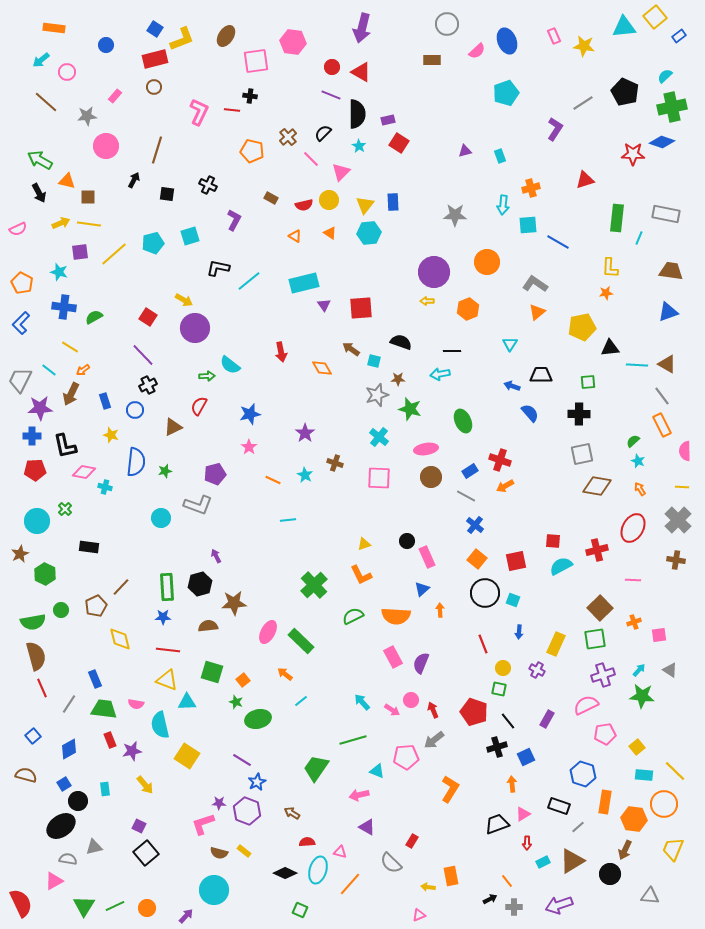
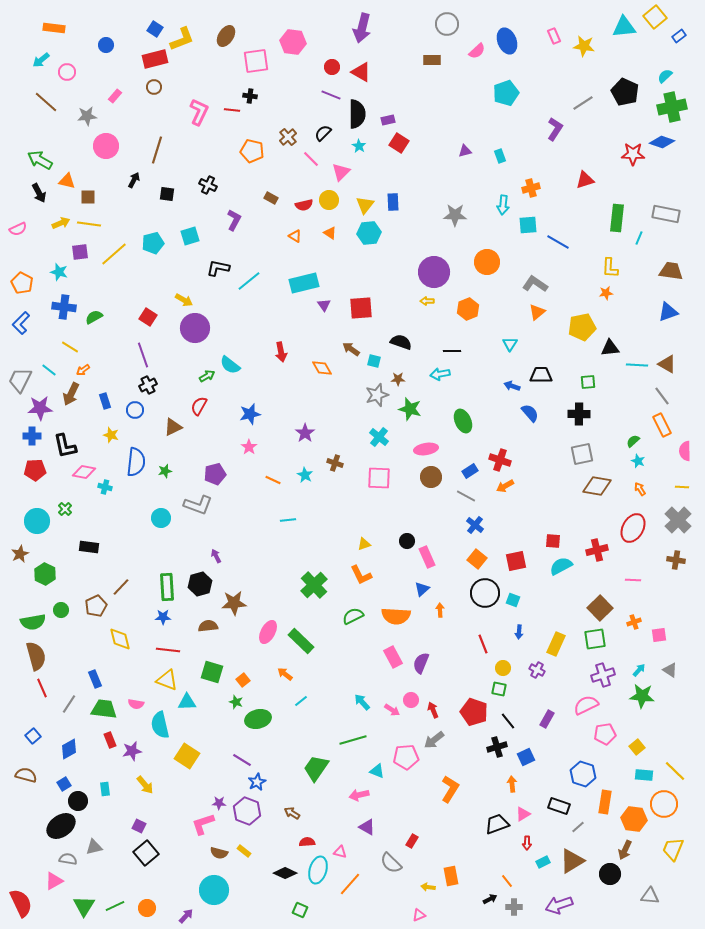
purple line at (143, 355): rotated 25 degrees clockwise
green arrow at (207, 376): rotated 28 degrees counterclockwise
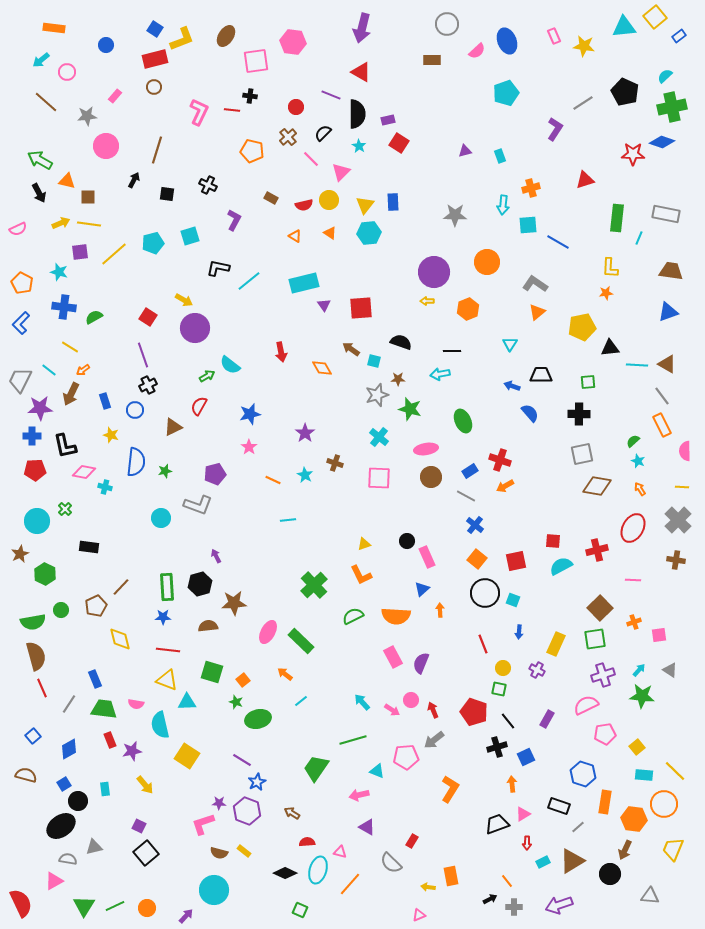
red circle at (332, 67): moved 36 px left, 40 px down
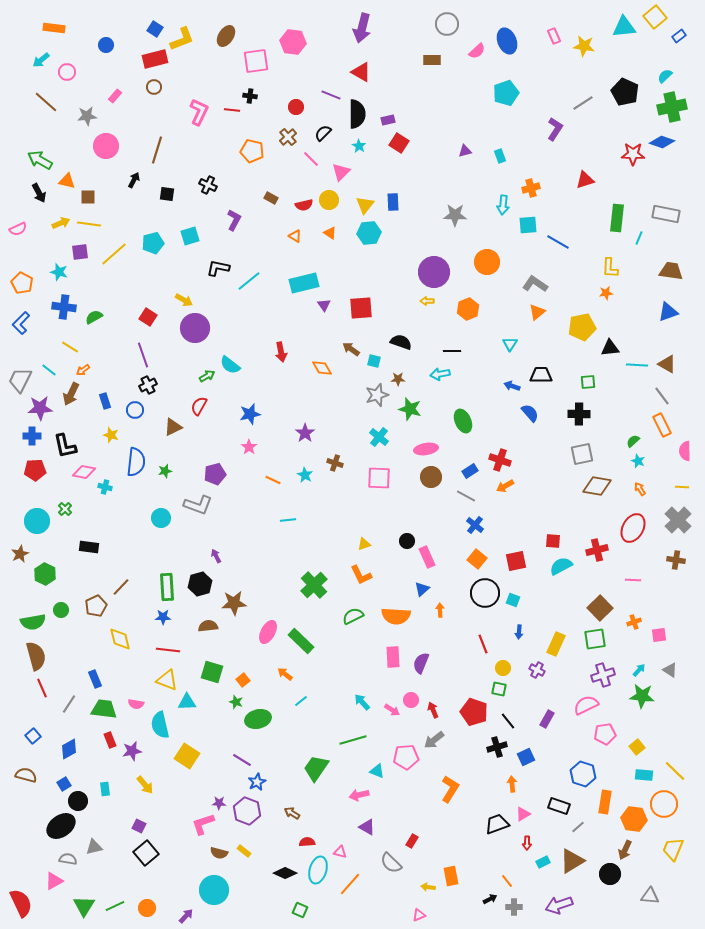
pink rectangle at (393, 657): rotated 25 degrees clockwise
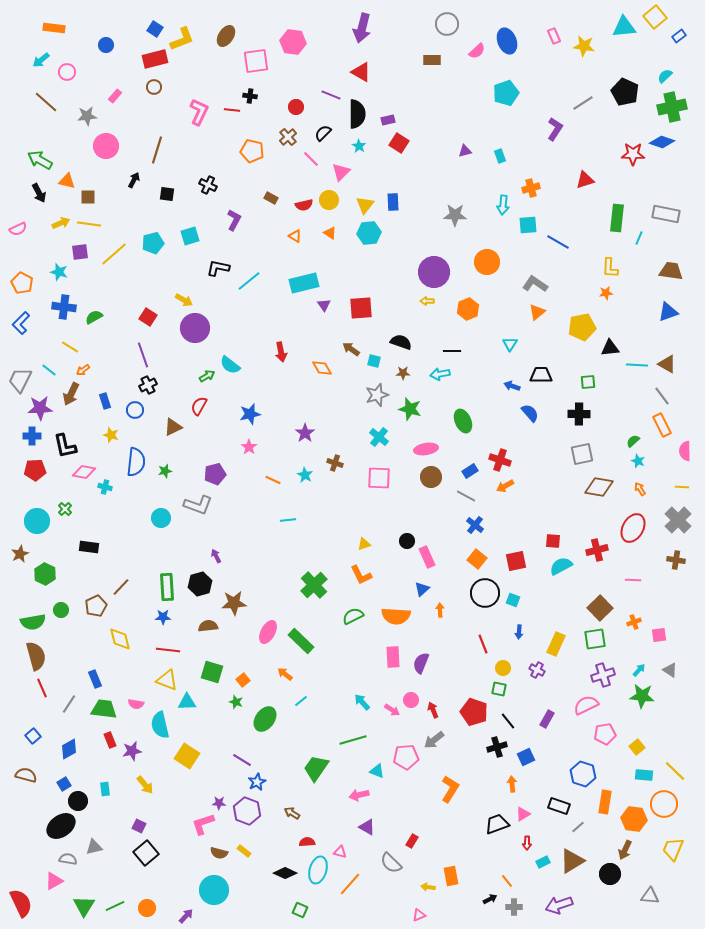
brown star at (398, 379): moved 5 px right, 6 px up
brown diamond at (597, 486): moved 2 px right, 1 px down
green ellipse at (258, 719): moved 7 px right; rotated 40 degrees counterclockwise
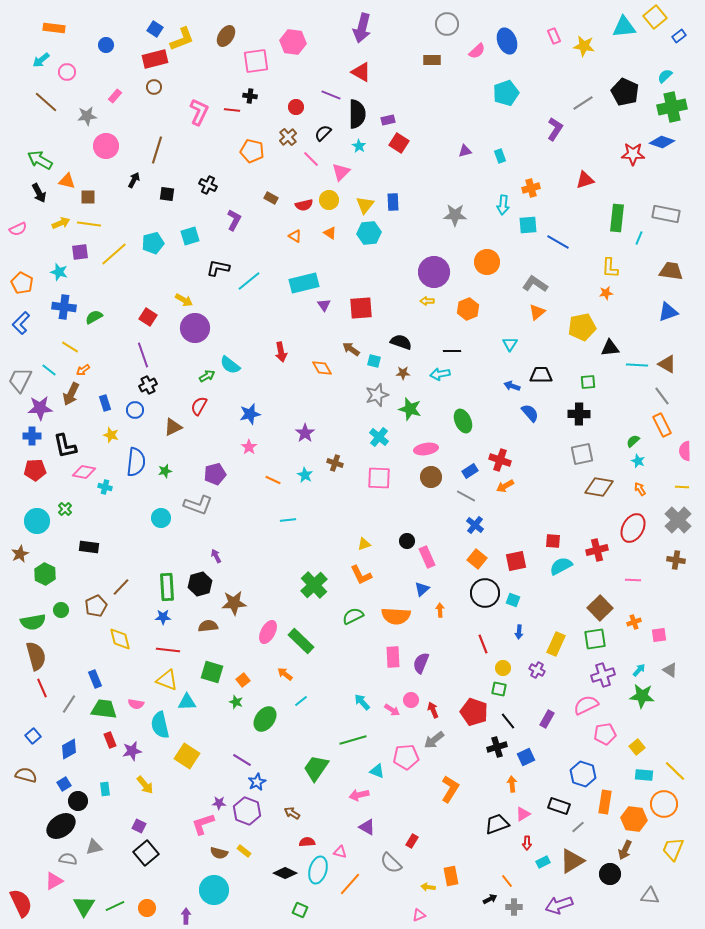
blue rectangle at (105, 401): moved 2 px down
purple arrow at (186, 916): rotated 42 degrees counterclockwise
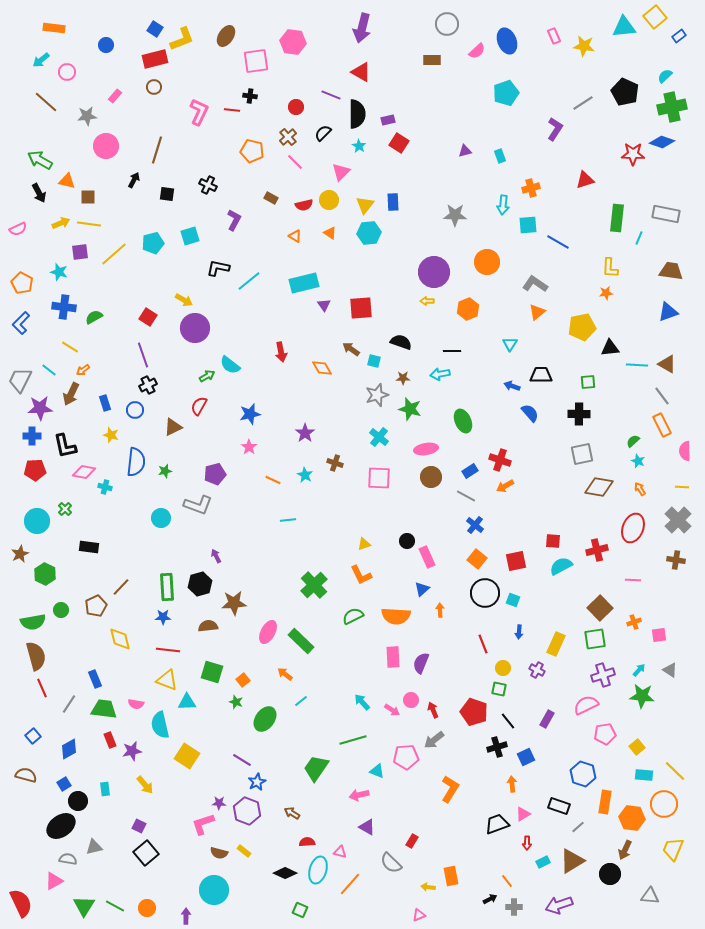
pink line at (311, 159): moved 16 px left, 3 px down
brown star at (403, 373): moved 5 px down
red ellipse at (633, 528): rotated 8 degrees counterclockwise
orange hexagon at (634, 819): moved 2 px left, 1 px up
green line at (115, 906): rotated 54 degrees clockwise
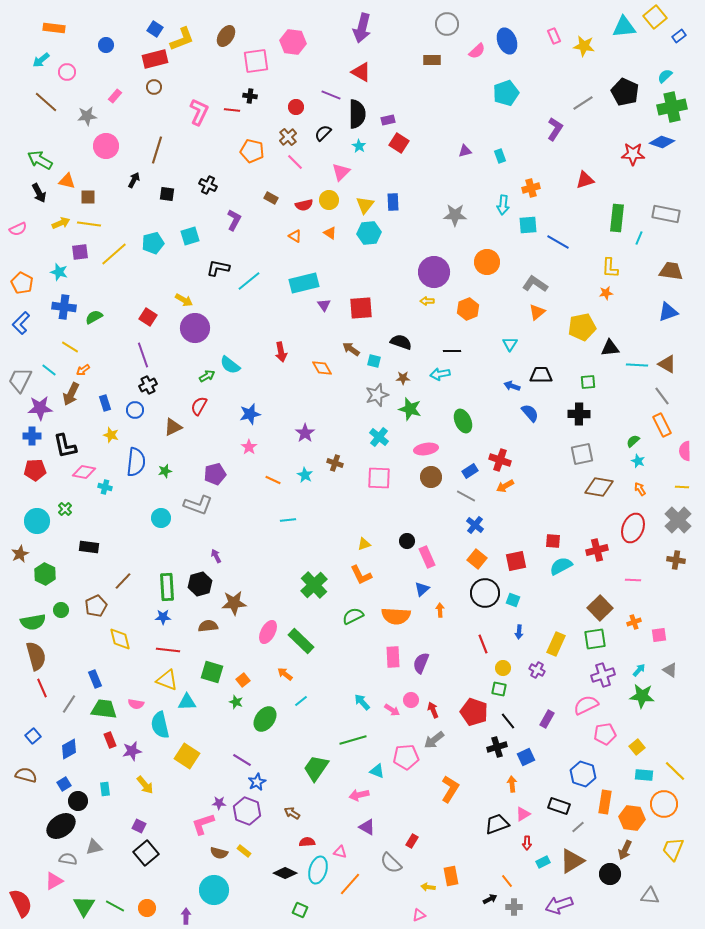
brown line at (121, 587): moved 2 px right, 6 px up
